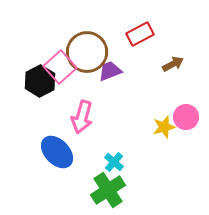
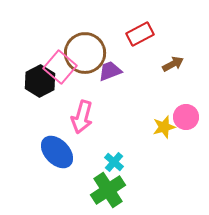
brown circle: moved 2 px left, 1 px down
pink square: rotated 8 degrees counterclockwise
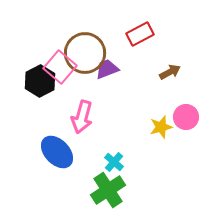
brown arrow: moved 3 px left, 8 px down
purple trapezoid: moved 3 px left, 2 px up
yellow star: moved 3 px left
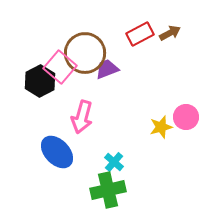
brown arrow: moved 39 px up
green cross: rotated 20 degrees clockwise
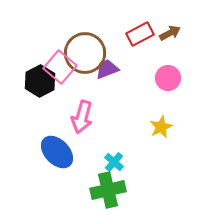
pink circle: moved 18 px left, 39 px up
yellow star: rotated 10 degrees counterclockwise
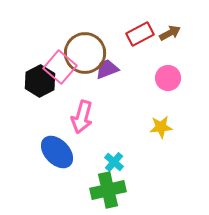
yellow star: rotated 20 degrees clockwise
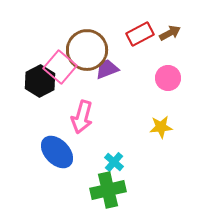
brown circle: moved 2 px right, 3 px up
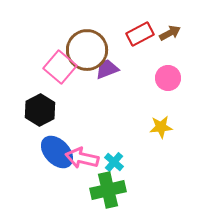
black hexagon: moved 29 px down
pink arrow: moved 41 px down; rotated 88 degrees clockwise
